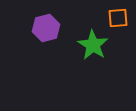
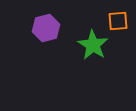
orange square: moved 3 px down
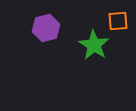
green star: moved 1 px right
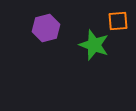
green star: rotated 12 degrees counterclockwise
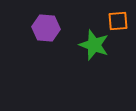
purple hexagon: rotated 20 degrees clockwise
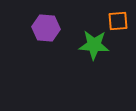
green star: rotated 16 degrees counterclockwise
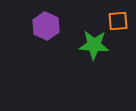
purple hexagon: moved 2 px up; rotated 20 degrees clockwise
